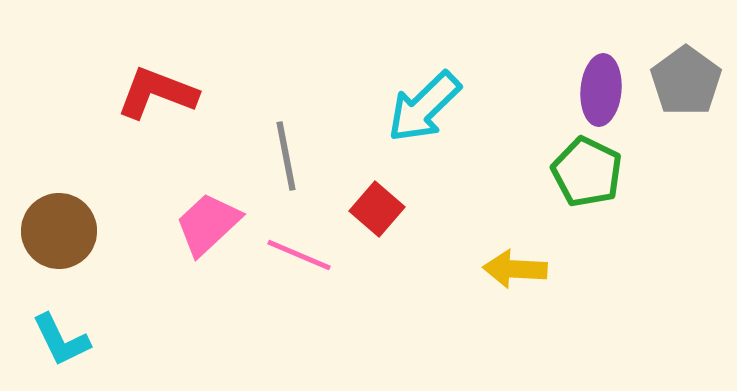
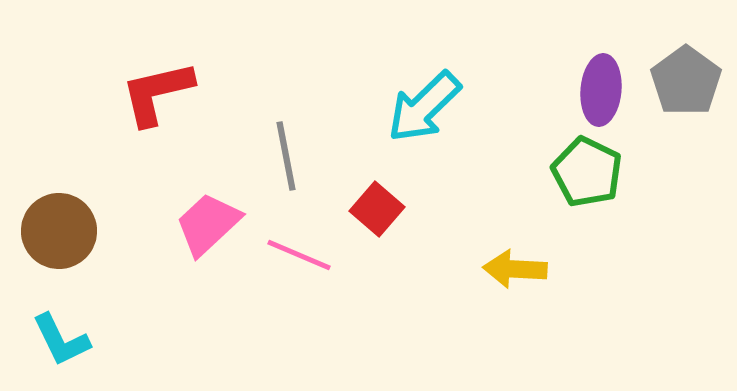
red L-shape: rotated 34 degrees counterclockwise
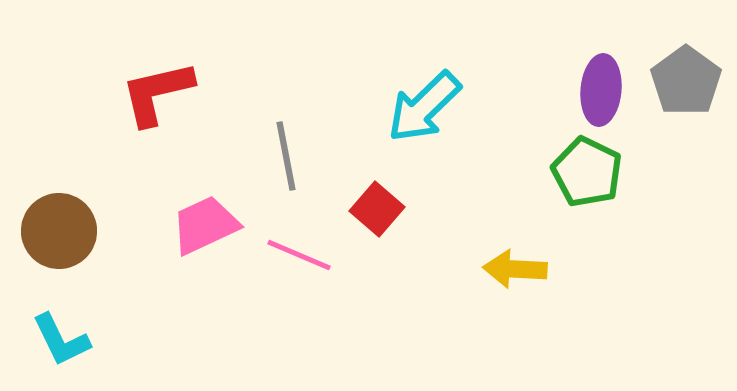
pink trapezoid: moved 3 px left, 1 px down; rotated 18 degrees clockwise
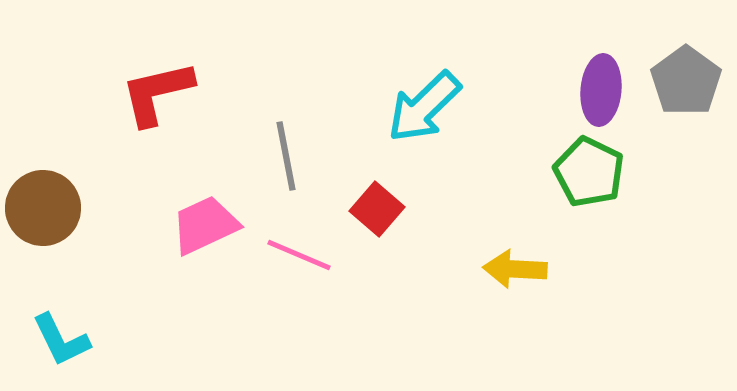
green pentagon: moved 2 px right
brown circle: moved 16 px left, 23 px up
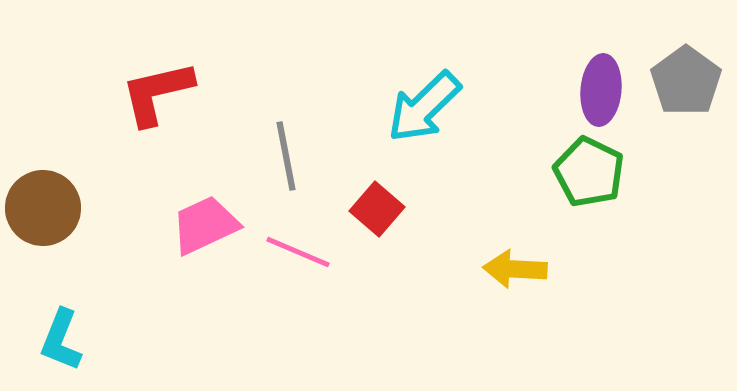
pink line: moved 1 px left, 3 px up
cyan L-shape: rotated 48 degrees clockwise
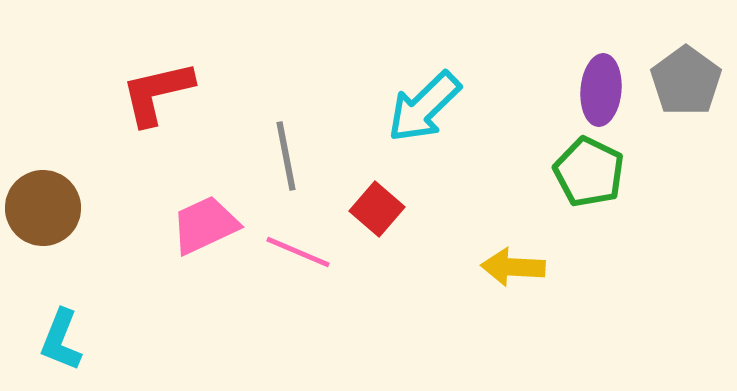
yellow arrow: moved 2 px left, 2 px up
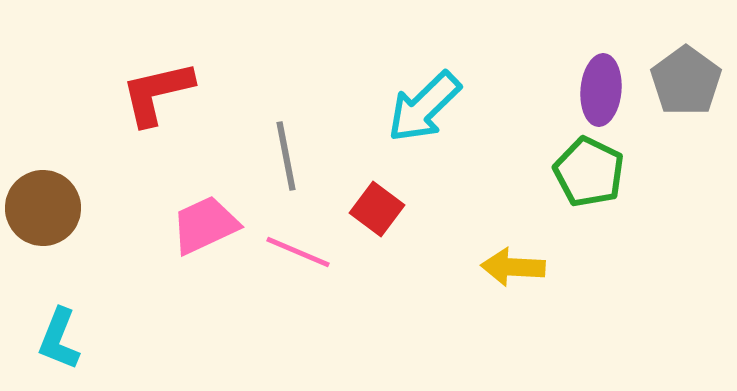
red square: rotated 4 degrees counterclockwise
cyan L-shape: moved 2 px left, 1 px up
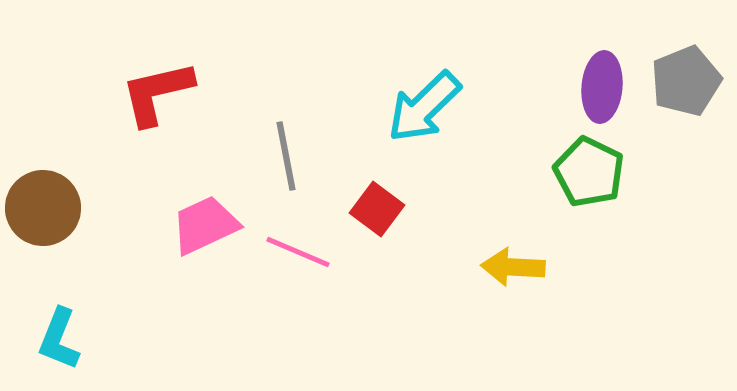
gray pentagon: rotated 14 degrees clockwise
purple ellipse: moved 1 px right, 3 px up
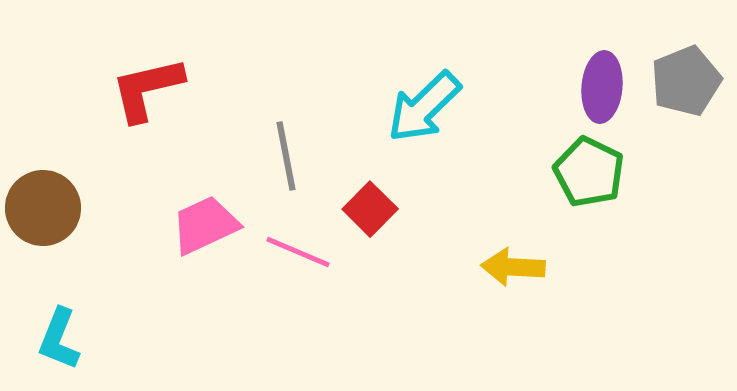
red L-shape: moved 10 px left, 4 px up
red square: moved 7 px left; rotated 8 degrees clockwise
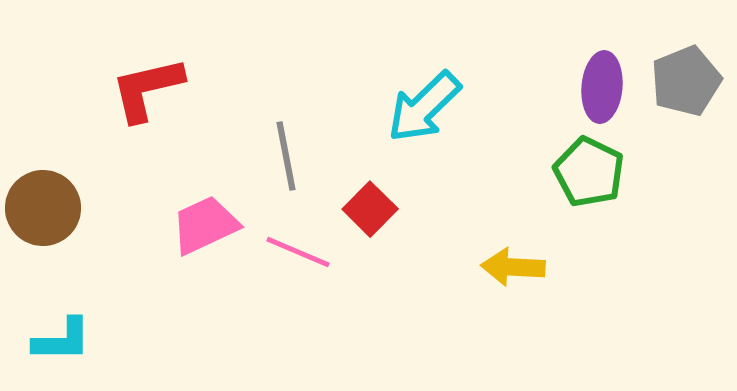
cyan L-shape: moved 3 px right, 1 px down; rotated 112 degrees counterclockwise
